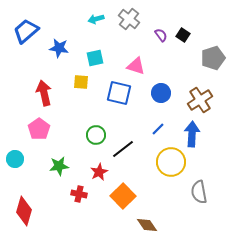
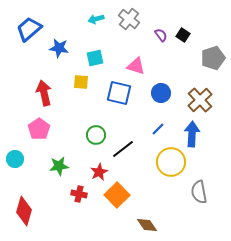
blue trapezoid: moved 3 px right, 2 px up
brown cross: rotated 10 degrees counterclockwise
orange square: moved 6 px left, 1 px up
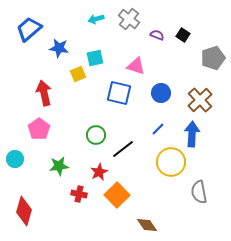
purple semicircle: moved 4 px left; rotated 32 degrees counterclockwise
yellow square: moved 3 px left, 8 px up; rotated 28 degrees counterclockwise
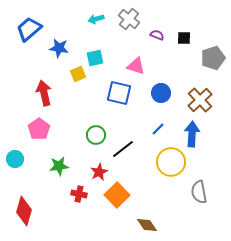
black square: moved 1 px right, 3 px down; rotated 32 degrees counterclockwise
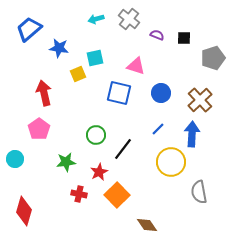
black line: rotated 15 degrees counterclockwise
green star: moved 7 px right, 4 px up
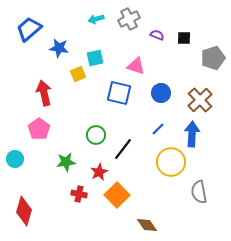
gray cross: rotated 25 degrees clockwise
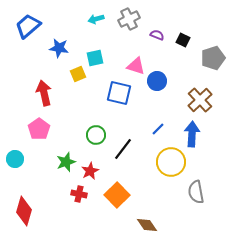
blue trapezoid: moved 1 px left, 3 px up
black square: moved 1 px left, 2 px down; rotated 24 degrees clockwise
blue circle: moved 4 px left, 12 px up
green star: rotated 12 degrees counterclockwise
red star: moved 9 px left, 1 px up
gray semicircle: moved 3 px left
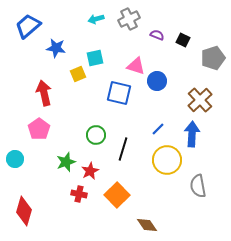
blue star: moved 3 px left
black line: rotated 20 degrees counterclockwise
yellow circle: moved 4 px left, 2 px up
gray semicircle: moved 2 px right, 6 px up
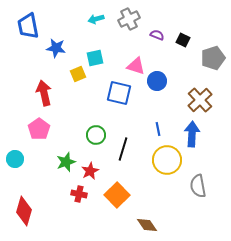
blue trapezoid: rotated 60 degrees counterclockwise
blue line: rotated 56 degrees counterclockwise
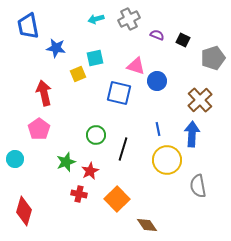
orange square: moved 4 px down
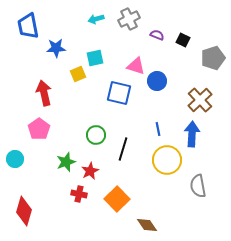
blue star: rotated 12 degrees counterclockwise
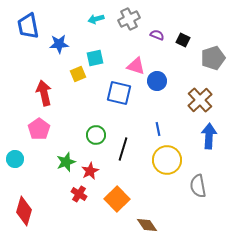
blue star: moved 3 px right, 4 px up
blue arrow: moved 17 px right, 2 px down
red cross: rotated 21 degrees clockwise
